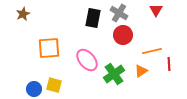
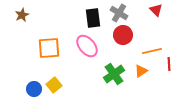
red triangle: rotated 16 degrees counterclockwise
brown star: moved 1 px left, 1 px down
black rectangle: rotated 18 degrees counterclockwise
pink ellipse: moved 14 px up
yellow square: rotated 35 degrees clockwise
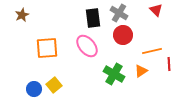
orange square: moved 2 px left
green cross: rotated 25 degrees counterclockwise
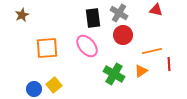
red triangle: rotated 32 degrees counterclockwise
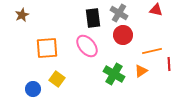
yellow square: moved 3 px right, 6 px up; rotated 14 degrees counterclockwise
blue circle: moved 1 px left
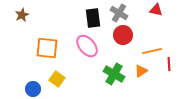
orange square: rotated 10 degrees clockwise
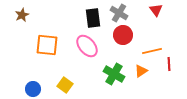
red triangle: rotated 40 degrees clockwise
orange square: moved 3 px up
yellow square: moved 8 px right, 6 px down
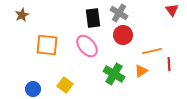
red triangle: moved 16 px right
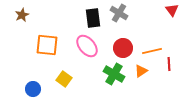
red circle: moved 13 px down
yellow square: moved 1 px left, 6 px up
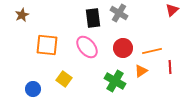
red triangle: rotated 24 degrees clockwise
pink ellipse: moved 1 px down
red line: moved 1 px right, 3 px down
green cross: moved 1 px right, 7 px down
